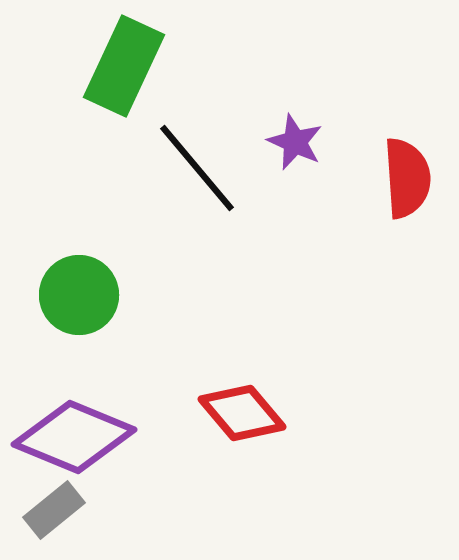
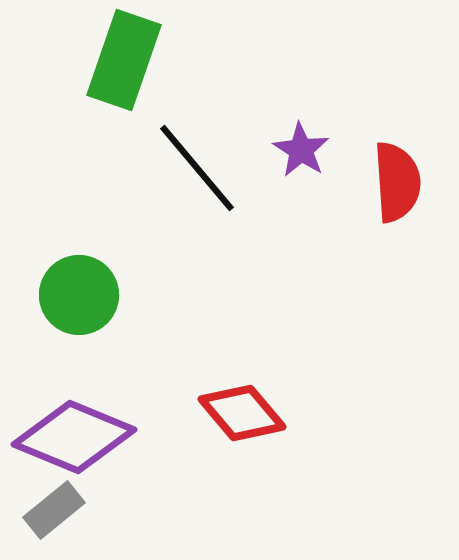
green rectangle: moved 6 px up; rotated 6 degrees counterclockwise
purple star: moved 6 px right, 8 px down; rotated 8 degrees clockwise
red semicircle: moved 10 px left, 4 px down
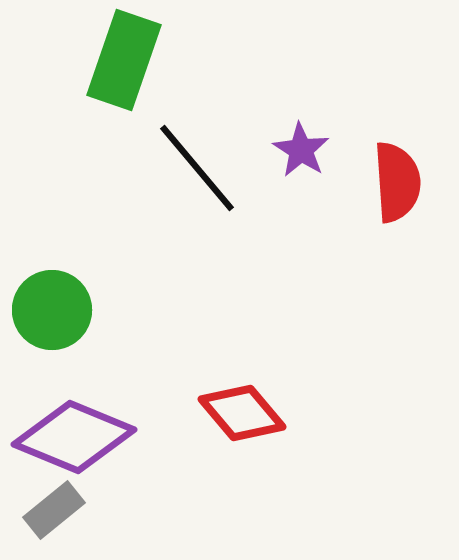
green circle: moved 27 px left, 15 px down
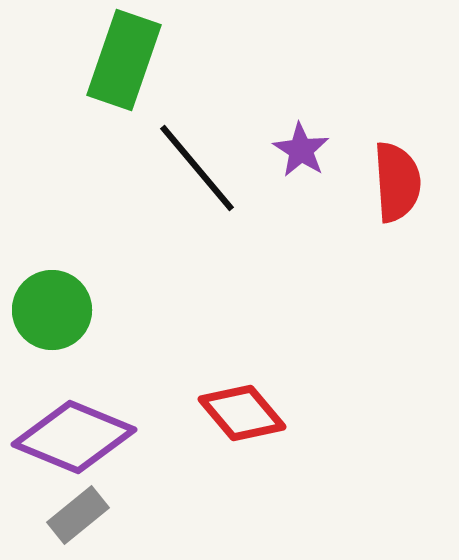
gray rectangle: moved 24 px right, 5 px down
